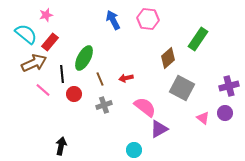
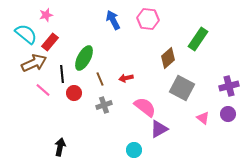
red circle: moved 1 px up
purple circle: moved 3 px right, 1 px down
black arrow: moved 1 px left, 1 px down
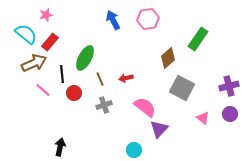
pink hexagon: rotated 15 degrees counterclockwise
green ellipse: moved 1 px right
purple circle: moved 2 px right
purple triangle: rotated 18 degrees counterclockwise
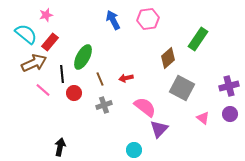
green ellipse: moved 2 px left, 1 px up
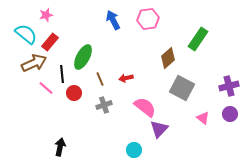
pink line: moved 3 px right, 2 px up
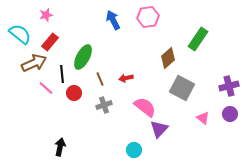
pink hexagon: moved 2 px up
cyan semicircle: moved 6 px left
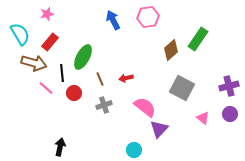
pink star: moved 1 px right, 1 px up
cyan semicircle: rotated 20 degrees clockwise
brown diamond: moved 3 px right, 8 px up
brown arrow: rotated 40 degrees clockwise
black line: moved 1 px up
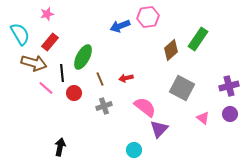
blue arrow: moved 7 px right, 6 px down; rotated 84 degrees counterclockwise
gray cross: moved 1 px down
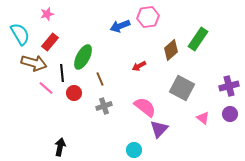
red arrow: moved 13 px right, 12 px up; rotated 16 degrees counterclockwise
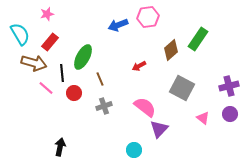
blue arrow: moved 2 px left, 1 px up
